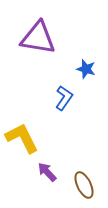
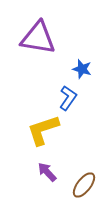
blue star: moved 4 px left
blue L-shape: moved 4 px right
yellow L-shape: moved 21 px right, 8 px up; rotated 81 degrees counterclockwise
brown ellipse: rotated 64 degrees clockwise
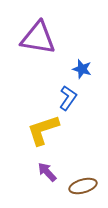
brown ellipse: moved 1 px left, 1 px down; rotated 36 degrees clockwise
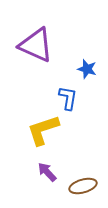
purple triangle: moved 2 px left, 7 px down; rotated 15 degrees clockwise
blue star: moved 5 px right
blue L-shape: rotated 25 degrees counterclockwise
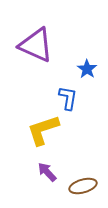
blue star: rotated 18 degrees clockwise
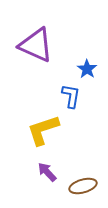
blue L-shape: moved 3 px right, 2 px up
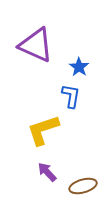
blue star: moved 8 px left, 2 px up
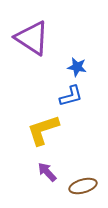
purple triangle: moved 4 px left, 7 px up; rotated 9 degrees clockwise
blue star: moved 2 px left; rotated 24 degrees counterclockwise
blue L-shape: rotated 65 degrees clockwise
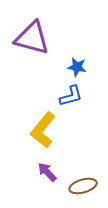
purple triangle: rotated 18 degrees counterclockwise
yellow L-shape: rotated 33 degrees counterclockwise
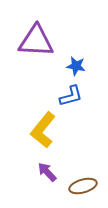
purple triangle: moved 4 px right, 3 px down; rotated 12 degrees counterclockwise
blue star: moved 1 px left, 1 px up
